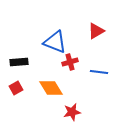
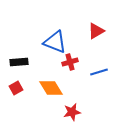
blue line: rotated 24 degrees counterclockwise
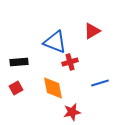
red triangle: moved 4 px left
blue line: moved 1 px right, 11 px down
orange diamond: moved 2 px right; rotated 20 degrees clockwise
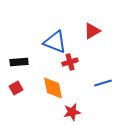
blue line: moved 3 px right
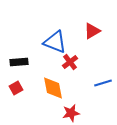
red cross: rotated 21 degrees counterclockwise
red star: moved 1 px left, 1 px down
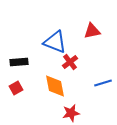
red triangle: rotated 18 degrees clockwise
orange diamond: moved 2 px right, 2 px up
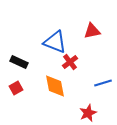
black rectangle: rotated 30 degrees clockwise
red star: moved 17 px right; rotated 12 degrees counterclockwise
